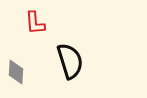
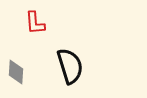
black semicircle: moved 5 px down
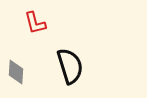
red L-shape: rotated 10 degrees counterclockwise
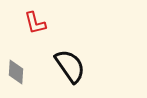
black semicircle: rotated 18 degrees counterclockwise
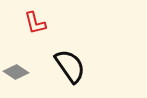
gray diamond: rotated 60 degrees counterclockwise
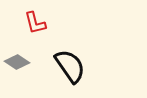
gray diamond: moved 1 px right, 10 px up
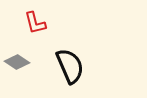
black semicircle: rotated 12 degrees clockwise
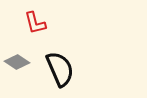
black semicircle: moved 10 px left, 3 px down
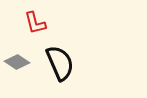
black semicircle: moved 6 px up
